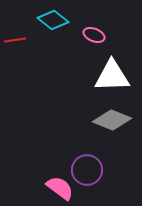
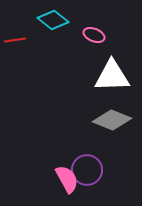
pink semicircle: moved 7 px right, 9 px up; rotated 24 degrees clockwise
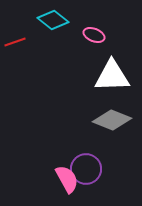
red line: moved 2 px down; rotated 10 degrees counterclockwise
purple circle: moved 1 px left, 1 px up
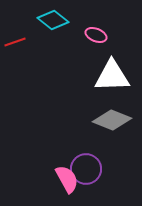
pink ellipse: moved 2 px right
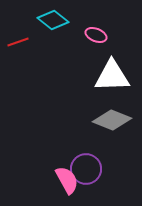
red line: moved 3 px right
pink semicircle: moved 1 px down
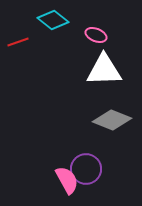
white triangle: moved 8 px left, 6 px up
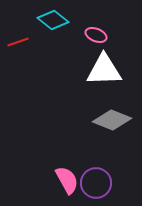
purple circle: moved 10 px right, 14 px down
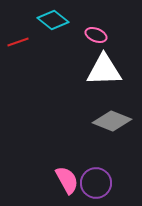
gray diamond: moved 1 px down
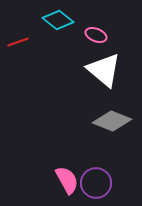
cyan diamond: moved 5 px right
white triangle: rotated 42 degrees clockwise
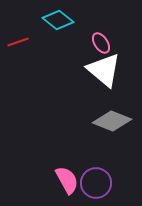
pink ellipse: moved 5 px right, 8 px down; rotated 35 degrees clockwise
